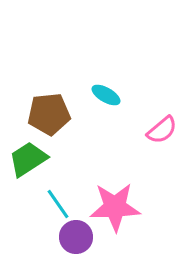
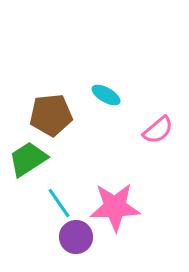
brown pentagon: moved 2 px right, 1 px down
pink semicircle: moved 4 px left
cyan line: moved 1 px right, 1 px up
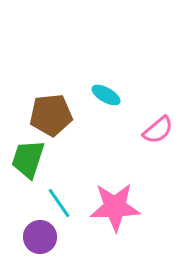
green trapezoid: rotated 39 degrees counterclockwise
purple circle: moved 36 px left
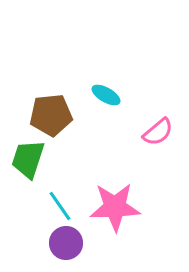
pink semicircle: moved 2 px down
cyan line: moved 1 px right, 3 px down
purple circle: moved 26 px right, 6 px down
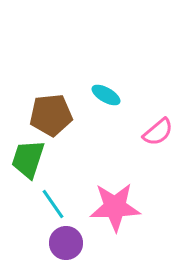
cyan line: moved 7 px left, 2 px up
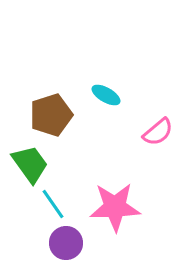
brown pentagon: rotated 12 degrees counterclockwise
green trapezoid: moved 2 px right, 5 px down; rotated 126 degrees clockwise
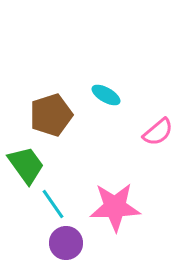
green trapezoid: moved 4 px left, 1 px down
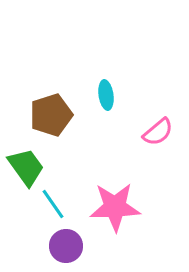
cyan ellipse: rotated 52 degrees clockwise
green trapezoid: moved 2 px down
purple circle: moved 3 px down
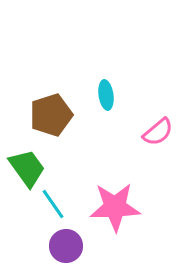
green trapezoid: moved 1 px right, 1 px down
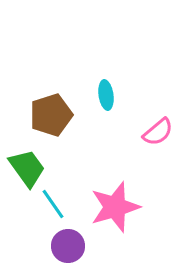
pink star: rotated 15 degrees counterclockwise
purple circle: moved 2 px right
